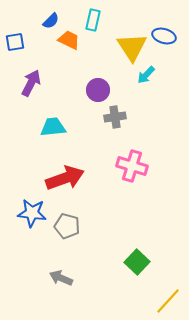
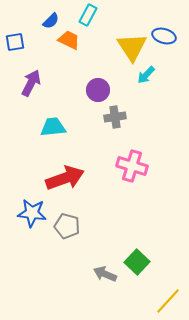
cyan rectangle: moved 5 px left, 5 px up; rotated 15 degrees clockwise
gray arrow: moved 44 px right, 4 px up
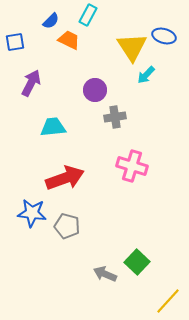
purple circle: moved 3 px left
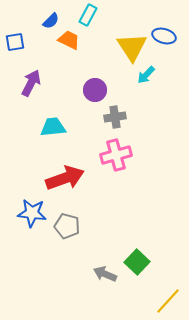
pink cross: moved 16 px left, 11 px up; rotated 32 degrees counterclockwise
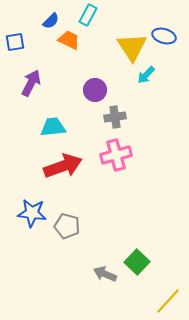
red arrow: moved 2 px left, 12 px up
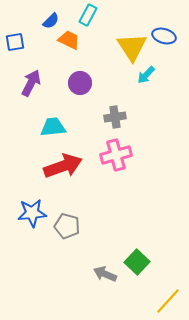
purple circle: moved 15 px left, 7 px up
blue star: rotated 12 degrees counterclockwise
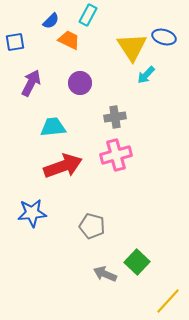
blue ellipse: moved 1 px down
gray pentagon: moved 25 px right
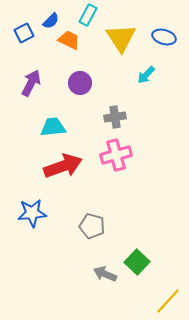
blue square: moved 9 px right, 9 px up; rotated 18 degrees counterclockwise
yellow triangle: moved 11 px left, 9 px up
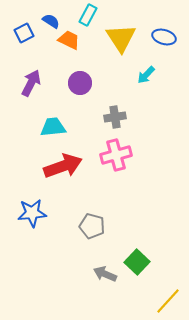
blue semicircle: rotated 102 degrees counterclockwise
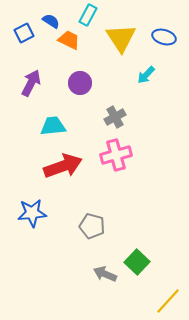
gray cross: rotated 20 degrees counterclockwise
cyan trapezoid: moved 1 px up
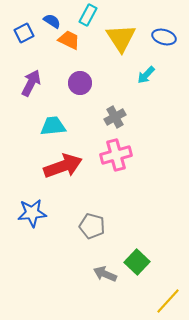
blue semicircle: moved 1 px right
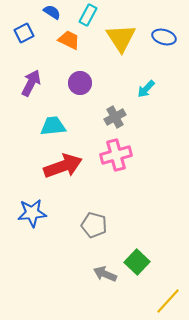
blue semicircle: moved 9 px up
cyan arrow: moved 14 px down
gray pentagon: moved 2 px right, 1 px up
